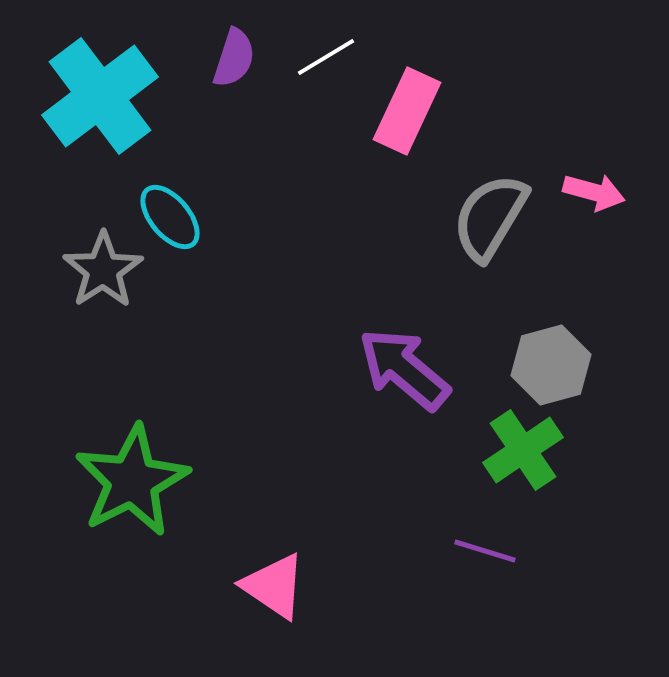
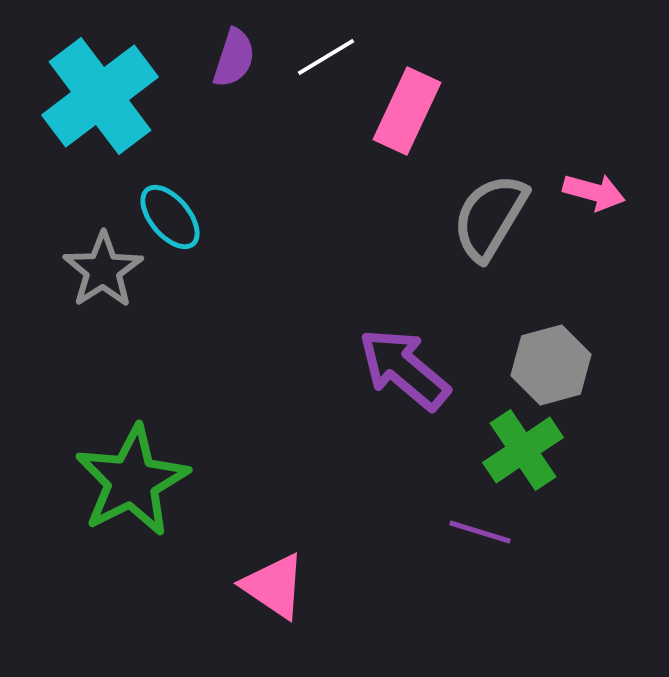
purple line: moved 5 px left, 19 px up
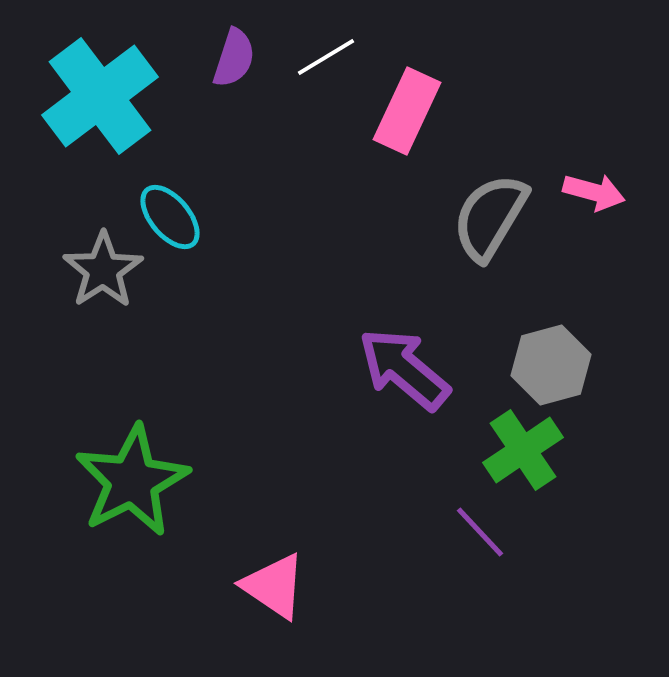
purple line: rotated 30 degrees clockwise
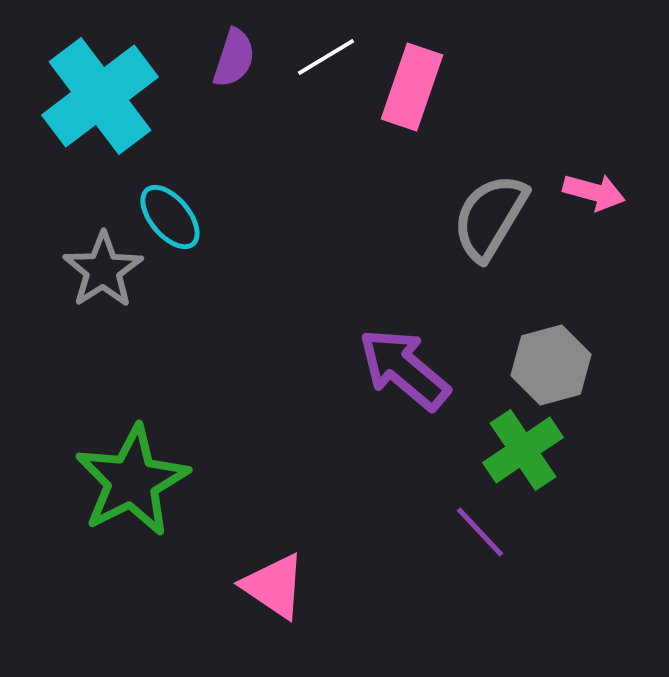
pink rectangle: moved 5 px right, 24 px up; rotated 6 degrees counterclockwise
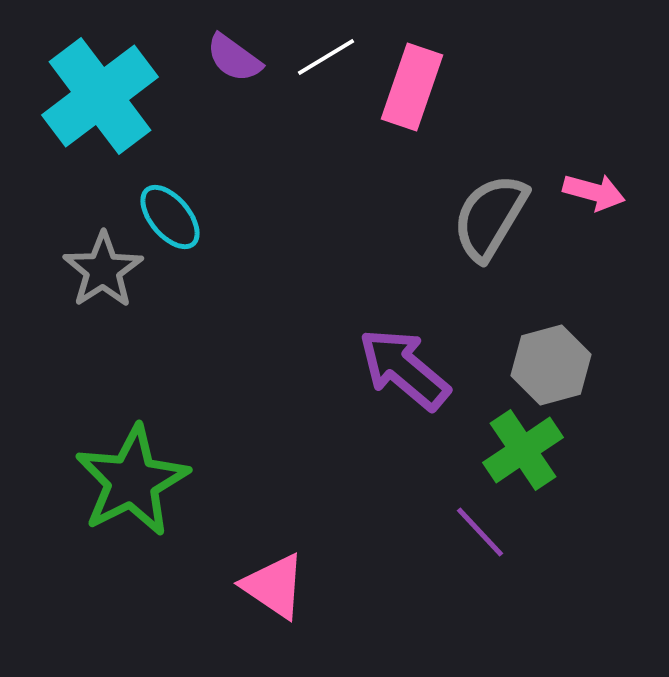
purple semicircle: rotated 108 degrees clockwise
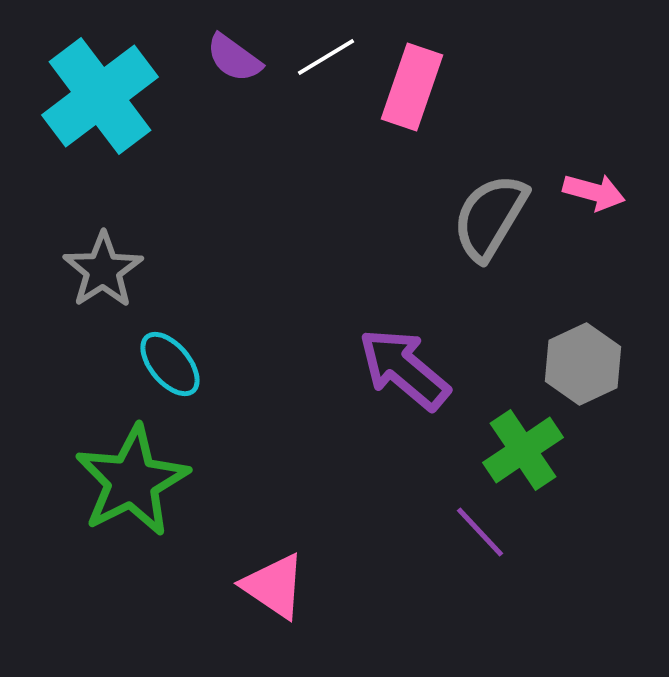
cyan ellipse: moved 147 px down
gray hexagon: moved 32 px right, 1 px up; rotated 10 degrees counterclockwise
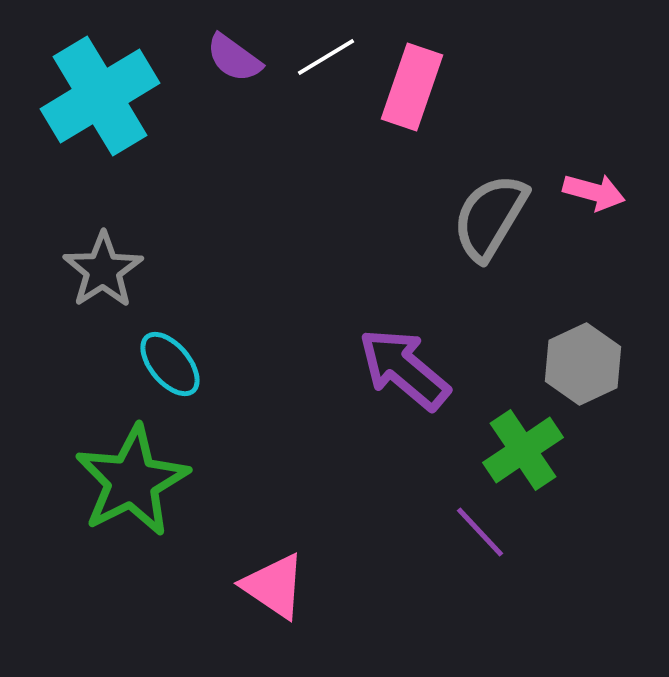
cyan cross: rotated 6 degrees clockwise
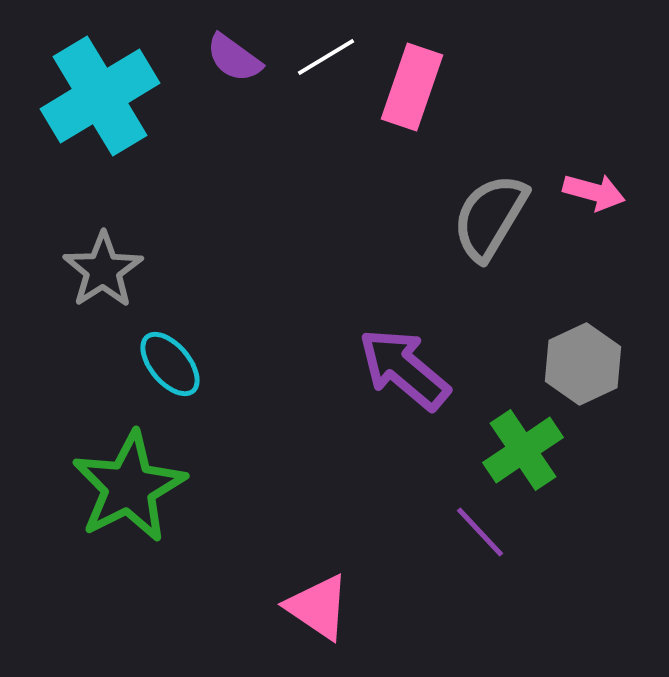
green star: moved 3 px left, 6 px down
pink triangle: moved 44 px right, 21 px down
